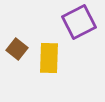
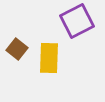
purple square: moved 2 px left, 1 px up
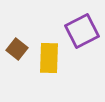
purple square: moved 5 px right, 10 px down
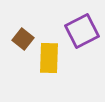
brown square: moved 6 px right, 10 px up
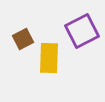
brown square: rotated 25 degrees clockwise
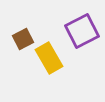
yellow rectangle: rotated 32 degrees counterclockwise
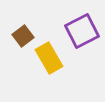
brown square: moved 3 px up; rotated 10 degrees counterclockwise
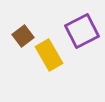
yellow rectangle: moved 3 px up
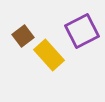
yellow rectangle: rotated 12 degrees counterclockwise
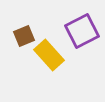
brown square: moved 1 px right; rotated 15 degrees clockwise
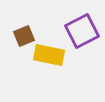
yellow rectangle: rotated 36 degrees counterclockwise
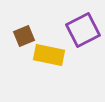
purple square: moved 1 px right, 1 px up
